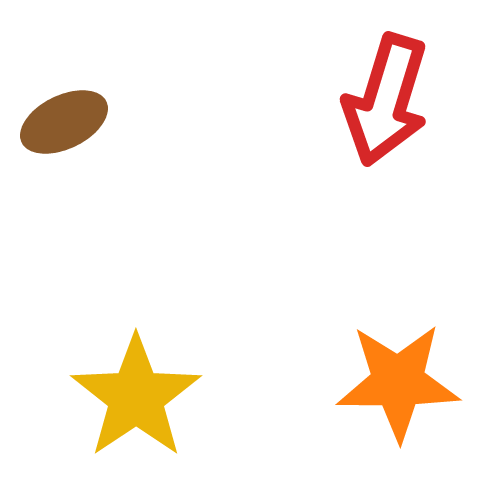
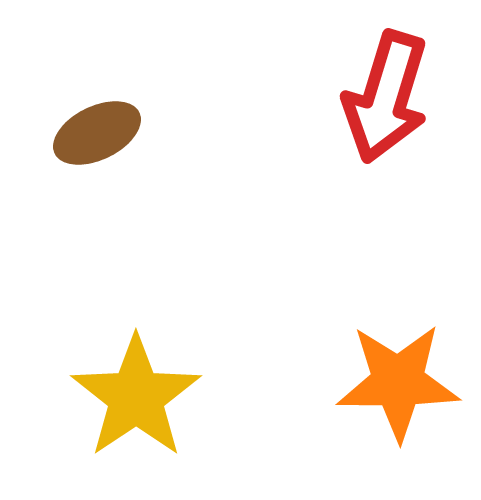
red arrow: moved 3 px up
brown ellipse: moved 33 px right, 11 px down
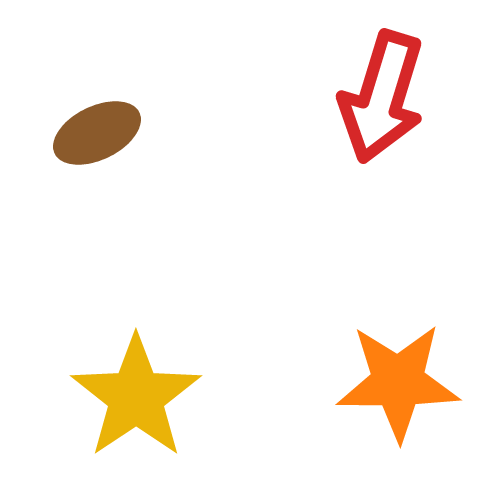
red arrow: moved 4 px left
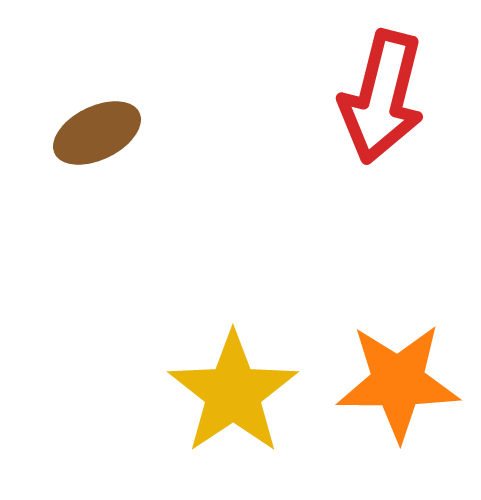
red arrow: rotated 3 degrees counterclockwise
yellow star: moved 97 px right, 4 px up
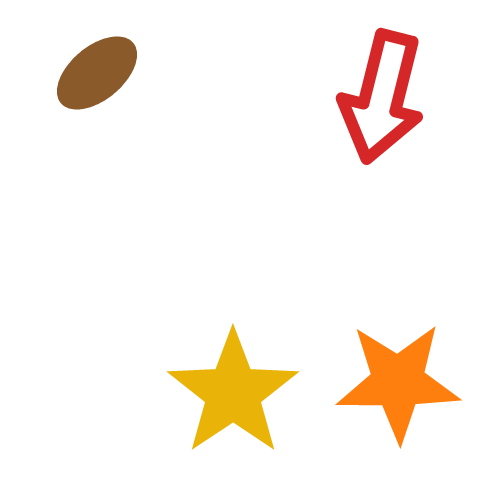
brown ellipse: moved 60 px up; rotated 14 degrees counterclockwise
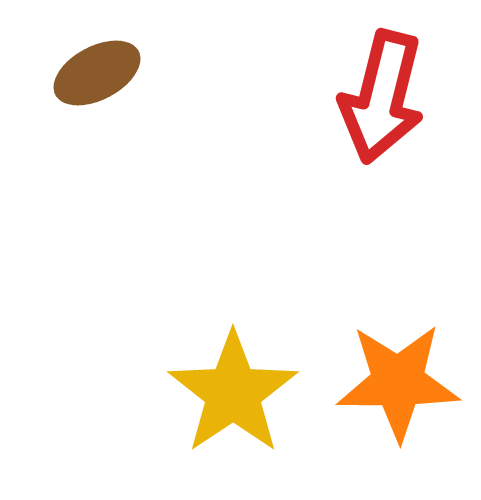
brown ellipse: rotated 12 degrees clockwise
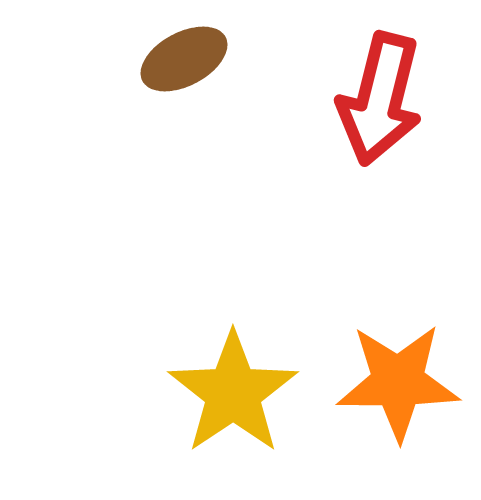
brown ellipse: moved 87 px right, 14 px up
red arrow: moved 2 px left, 2 px down
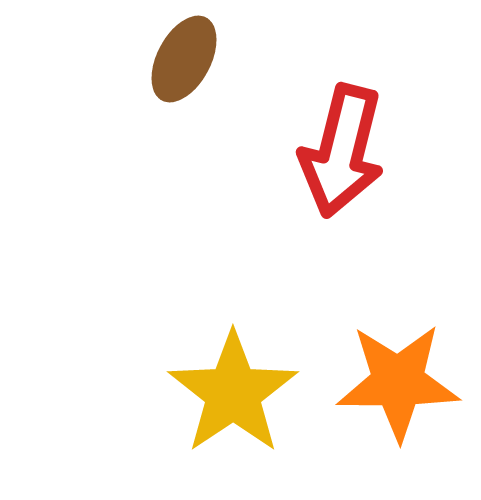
brown ellipse: rotated 34 degrees counterclockwise
red arrow: moved 38 px left, 52 px down
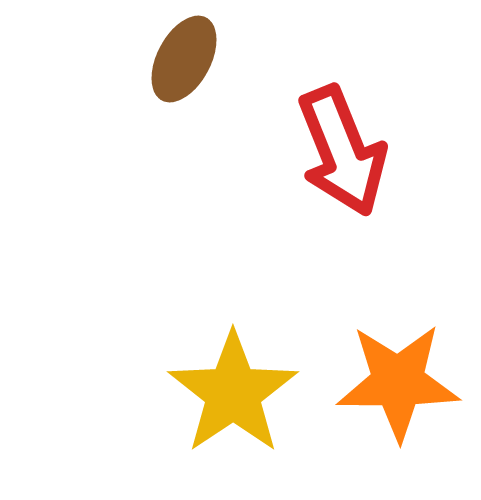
red arrow: rotated 36 degrees counterclockwise
